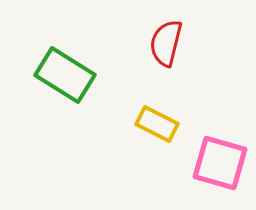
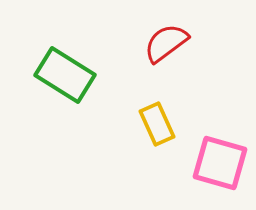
red semicircle: rotated 39 degrees clockwise
yellow rectangle: rotated 39 degrees clockwise
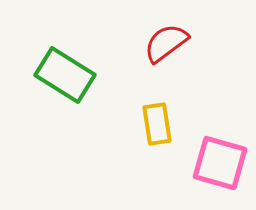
yellow rectangle: rotated 15 degrees clockwise
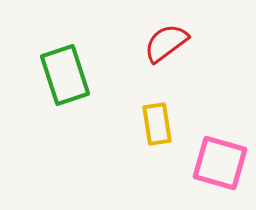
green rectangle: rotated 40 degrees clockwise
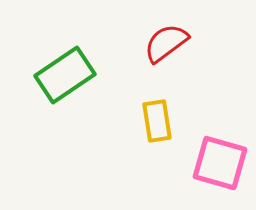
green rectangle: rotated 74 degrees clockwise
yellow rectangle: moved 3 px up
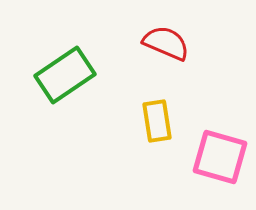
red semicircle: rotated 60 degrees clockwise
pink square: moved 6 px up
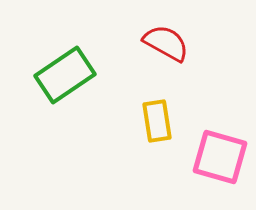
red semicircle: rotated 6 degrees clockwise
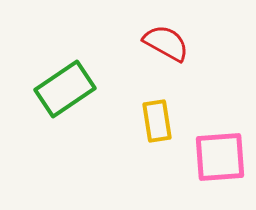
green rectangle: moved 14 px down
pink square: rotated 20 degrees counterclockwise
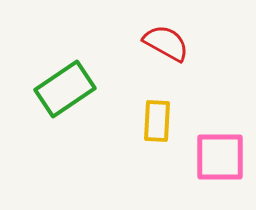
yellow rectangle: rotated 12 degrees clockwise
pink square: rotated 4 degrees clockwise
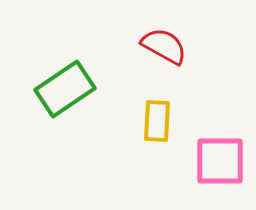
red semicircle: moved 2 px left, 3 px down
pink square: moved 4 px down
